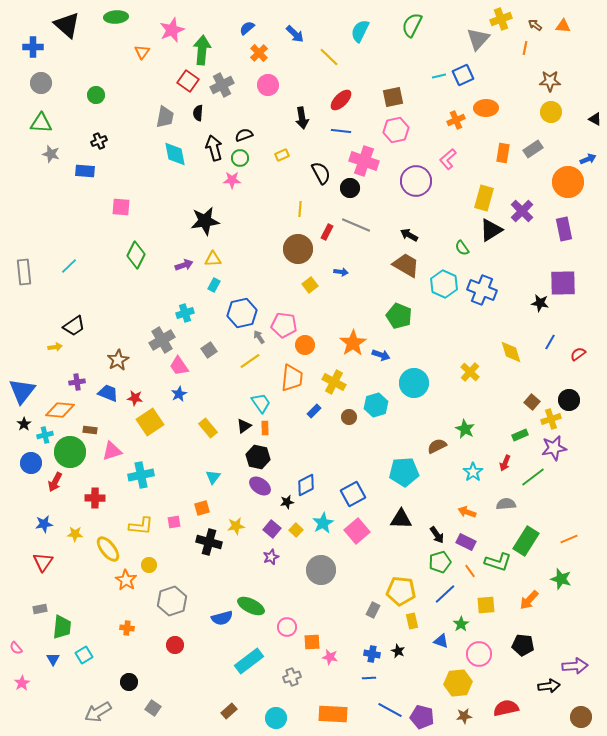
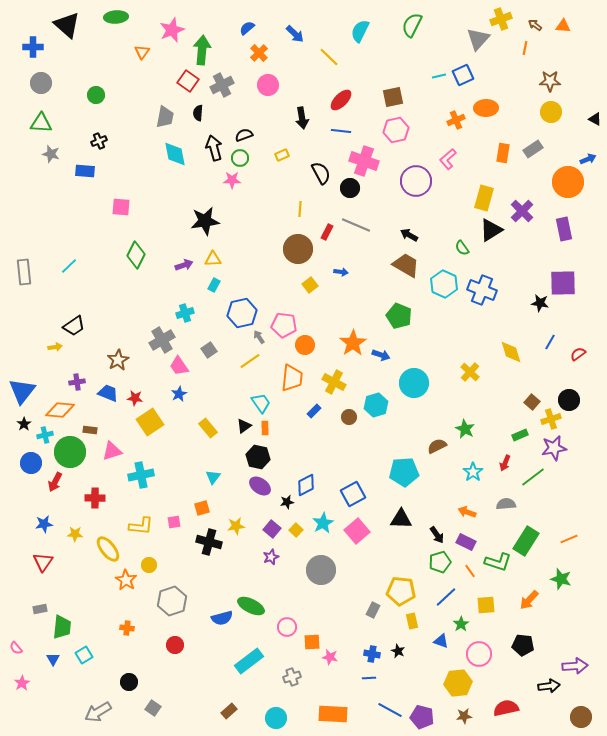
blue line at (445, 594): moved 1 px right, 3 px down
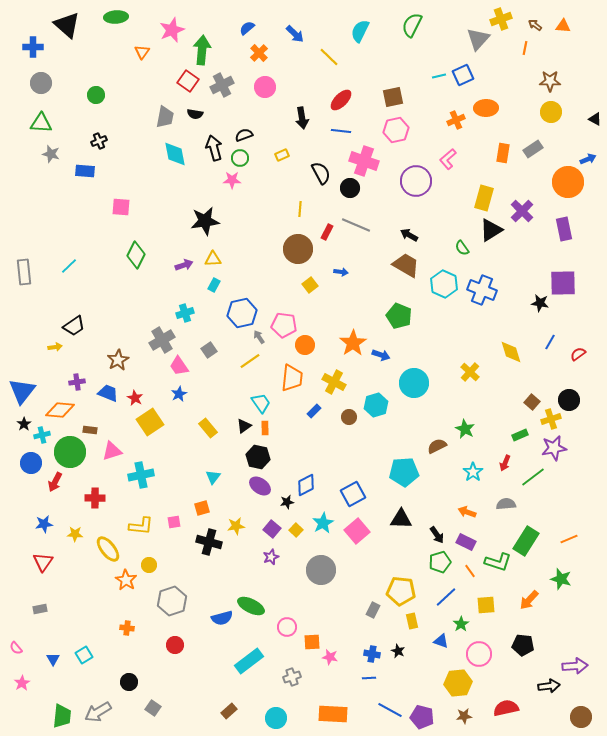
pink circle at (268, 85): moved 3 px left, 2 px down
black semicircle at (198, 113): moved 3 px left, 1 px down; rotated 84 degrees counterclockwise
red star at (135, 398): rotated 21 degrees clockwise
cyan cross at (45, 435): moved 3 px left
green trapezoid at (62, 627): moved 89 px down
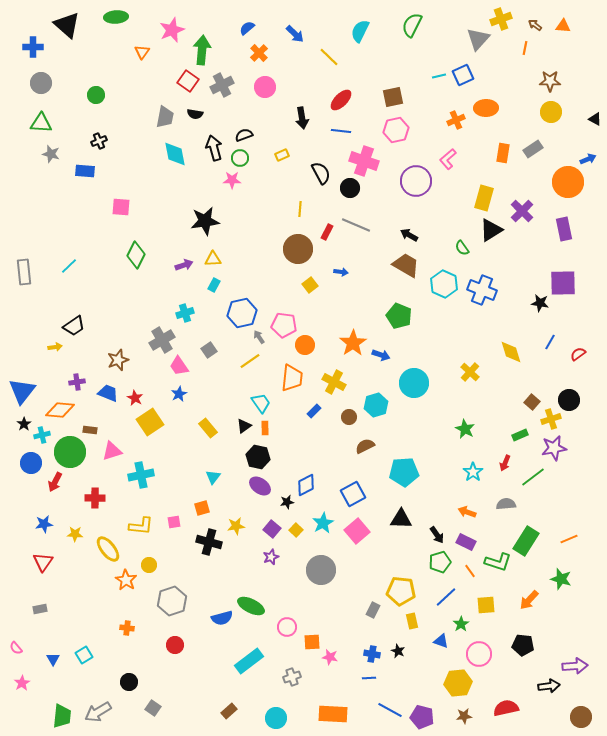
brown star at (118, 360): rotated 10 degrees clockwise
brown semicircle at (437, 446): moved 72 px left
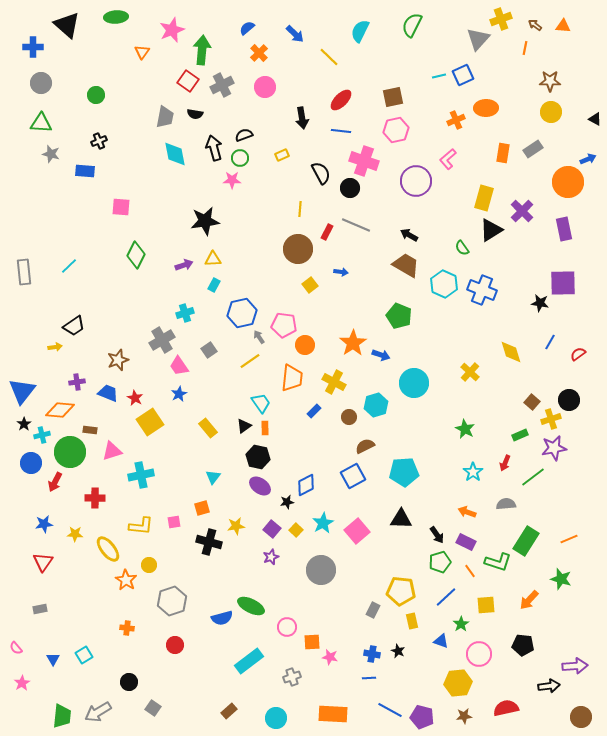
blue square at (353, 494): moved 18 px up
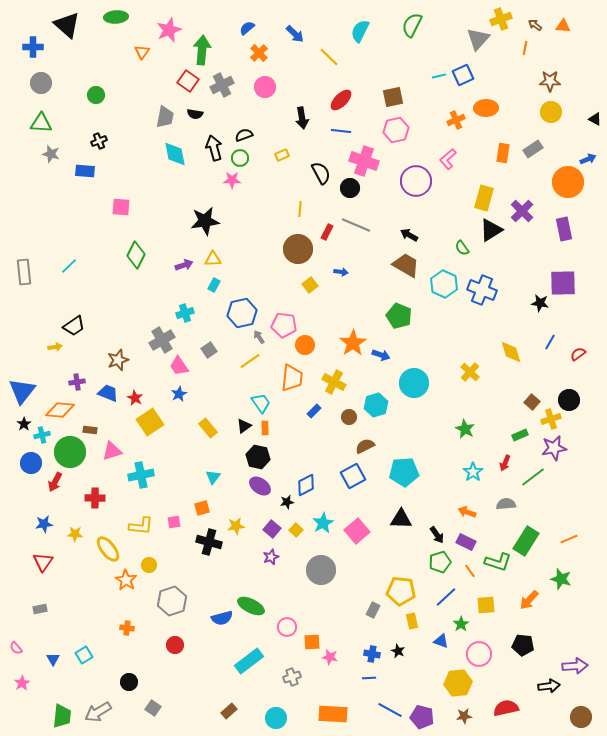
pink star at (172, 30): moved 3 px left
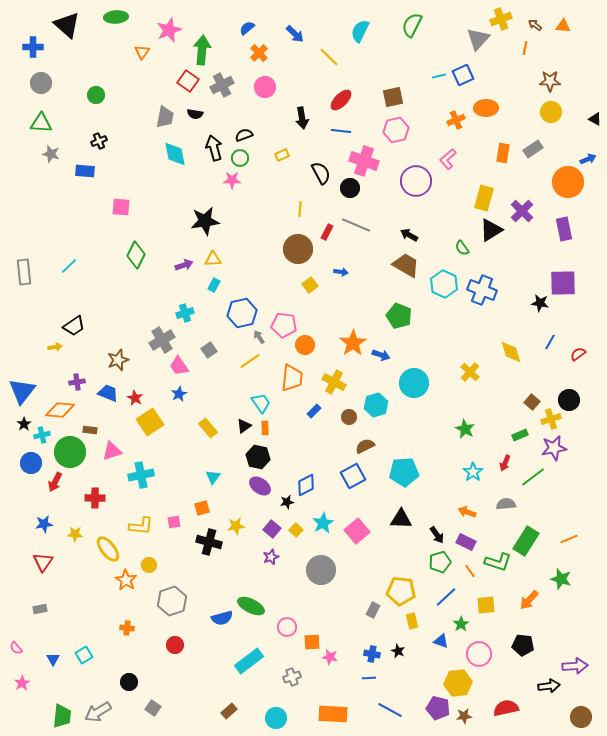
purple pentagon at (422, 717): moved 16 px right, 9 px up
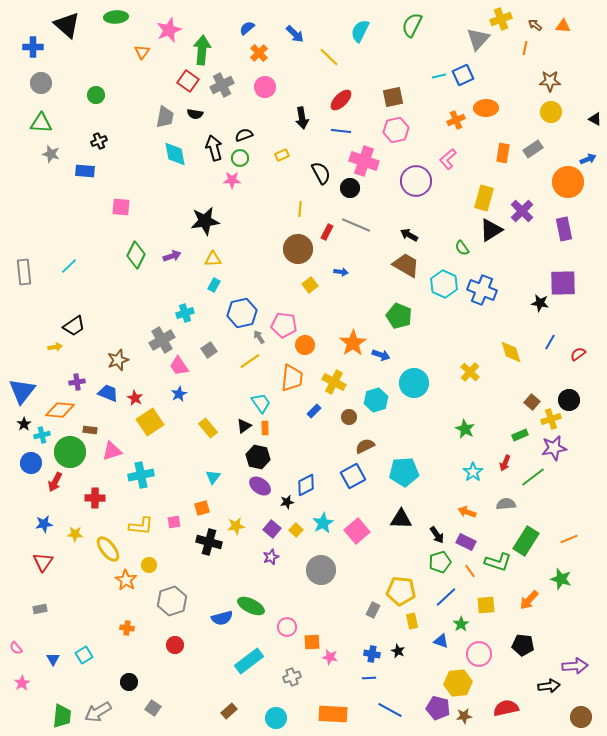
purple arrow at (184, 265): moved 12 px left, 9 px up
cyan hexagon at (376, 405): moved 5 px up
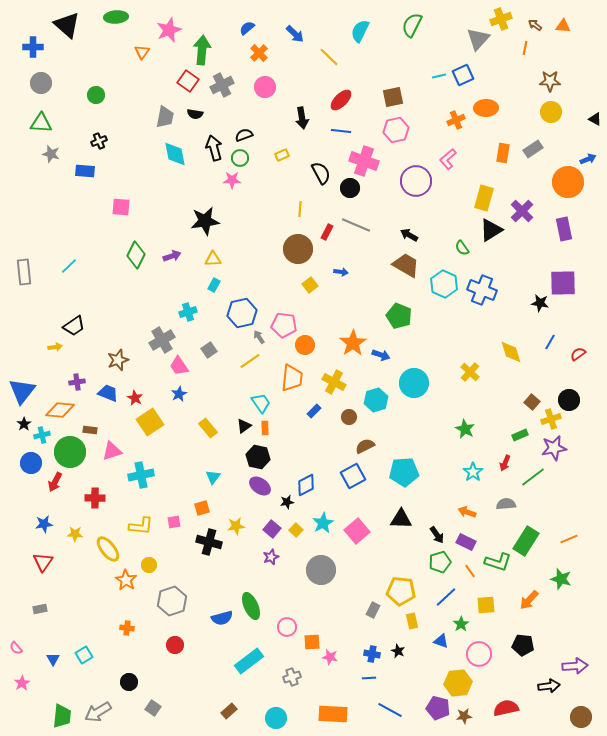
cyan cross at (185, 313): moved 3 px right, 1 px up
green ellipse at (251, 606): rotated 40 degrees clockwise
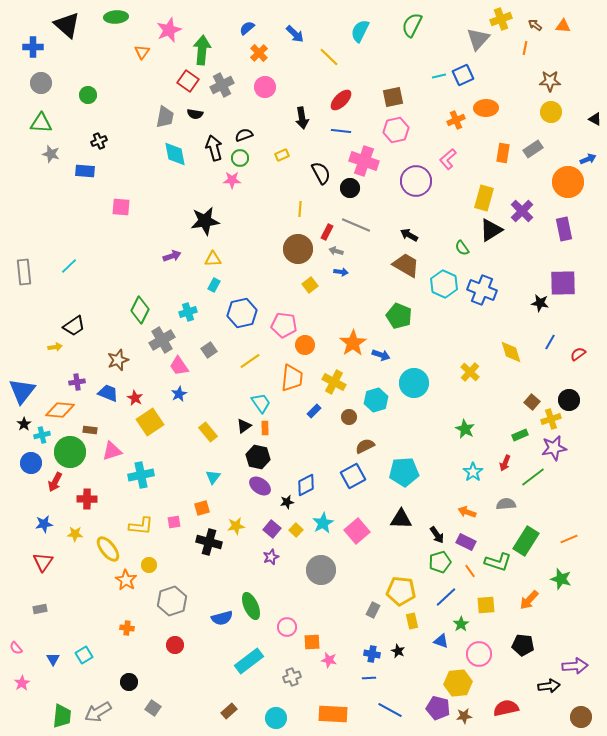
green circle at (96, 95): moved 8 px left
green diamond at (136, 255): moved 4 px right, 55 px down
gray arrow at (259, 337): moved 77 px right, 86 px up; rotated 40 degrees counterclockwise
yellow rectangle at (208, 428): moved 4 px down
red cross at (95, 498): moved 8 px left, 1 px down
pink star at (330, 657): moved 1 px left, 3 px down
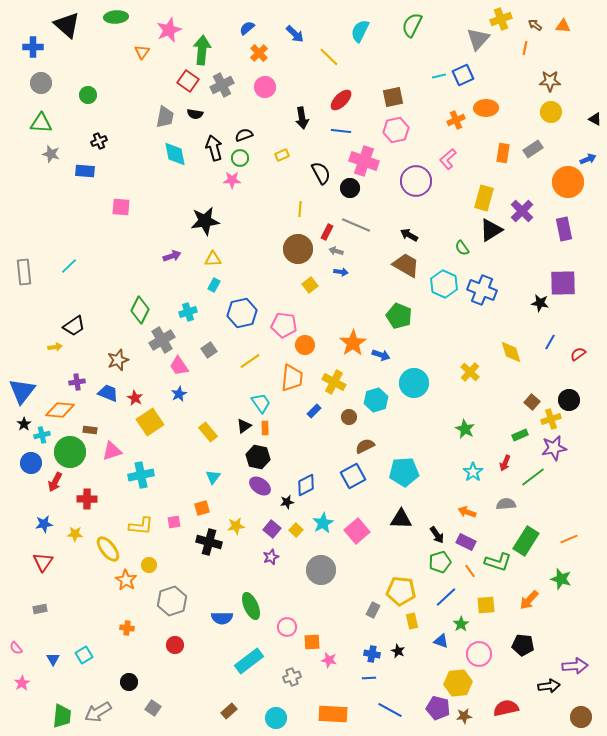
blue semicircle at (222, 618): rotated 15 degrees clockwise
